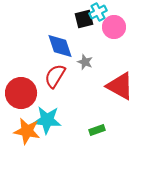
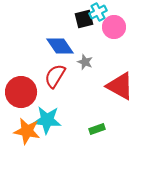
blue diamond: rotated 16 degrees counterclockwise
red circle: moved 1 px up
green rectangle: moved 1 px up
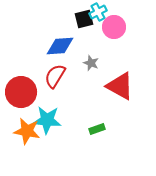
blue diamond: rotated 60 degrees counterclockwise
gray star: moved 6 px right, 1 px down
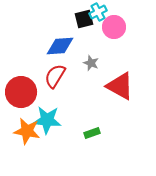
green rectangle: moved 5 px left, 4 px down
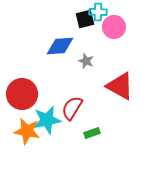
cyan cross: rotated 30 degrees clockwise
black square: moved 1 px right
gray star: moved 5 px left, 2 px up
red semicircle: moved 17 px right, 32 px down
red circle: moved 1 px right, 2 px down
cyan star: rotated 16 degrees counterclockwise
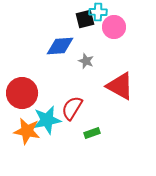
red circle: moved 1 px up
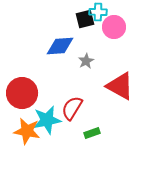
gray star: rotated 21 degrees clockwise
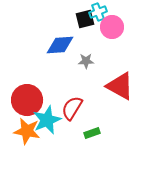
cyan cross: rotated 24 degrees counterclockwise
pink circle: moved 2 px left
blue diamond: moved 1 px up
gray star: rotated 28 degrees clockwise
red circle: moved 5 px right, 7 px down
cyan star: rotated 12 degrees counterclockwise
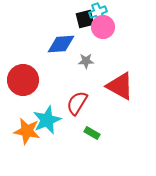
pink circle: moved 9 px left
blue diamond: moved 1 px right, 1 px up
red circle: moved 4 px left, 20 px up
red semicircle: moved 5 px right, 5 px up
green rectangle: rotated 49 degrees clockwise
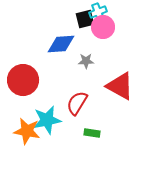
cyan star: rotated 12 degrees clockwise
green rectangle: rotated 21 degrees counterclockwise
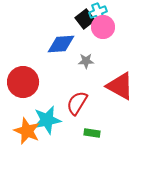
black square: rotated 24 degrees counterclockwise
red circle: moved 2 px down
orange star: rotated 12 degrees clockwise
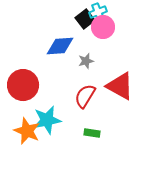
blue diamond: moved 1 px left, 2 px down
gray star: rotated 14 degrees counterclockwise
red circle: moved 3 px down
red semicircle: moved 8 px right, 7 px up
